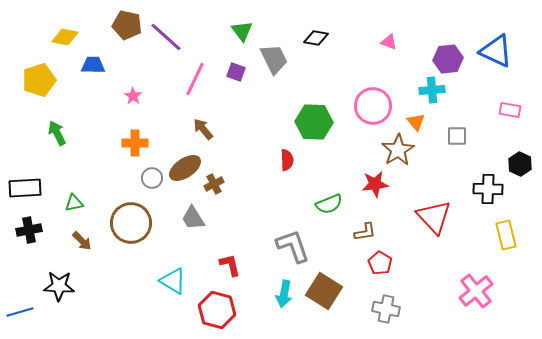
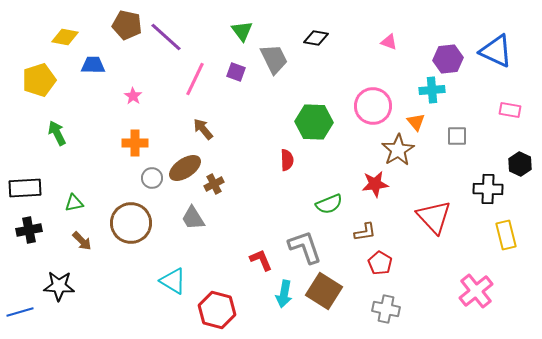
gray L-shape at (293, 246): moved 12 px right, 1 px down
red L-shape at (230, 265): moved 31 px right, 5 px up; rotated 10 degrees counterclockwise
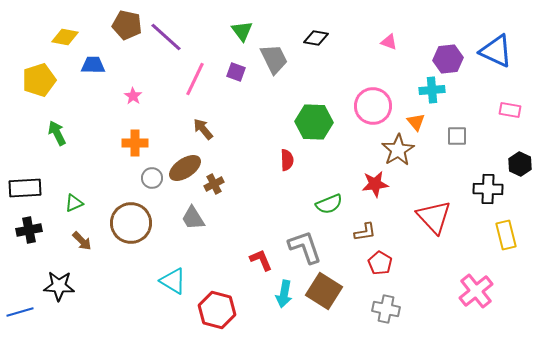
green triangle at (74, 203): rotated 12 degrees counterclockwise
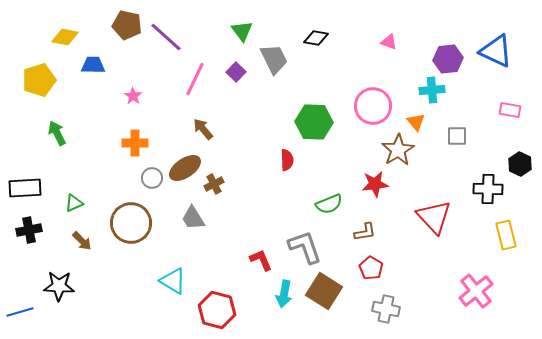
purple square at (236, 72): rotated 24 degrees clockwise
red pentagon at (380, 263): moved 9 px left, 5 px down
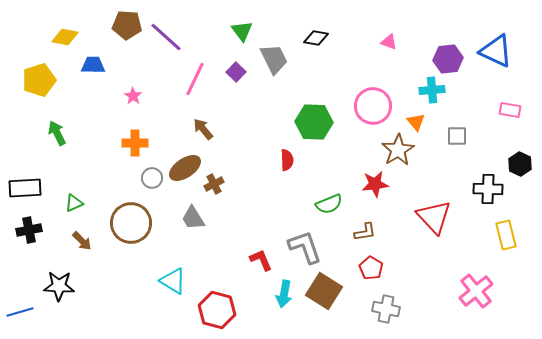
brown pentagon at (127, 25): rotated 8 degrees counterclockwise
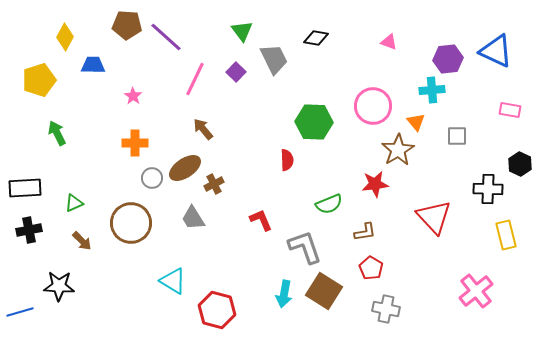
yellow diamond at (65, 37): rotated 72 degrees counterclockwise
red L-shape at (261, 260): moved 40 px up
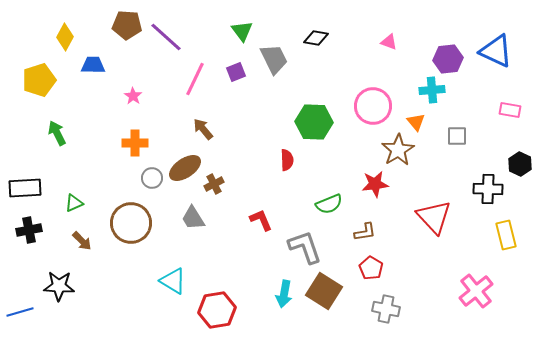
purple square at (236, 72): rotated 24 degrees clockwise
red hexagon at (217, 310): rotated 24 degrees counterclockwise
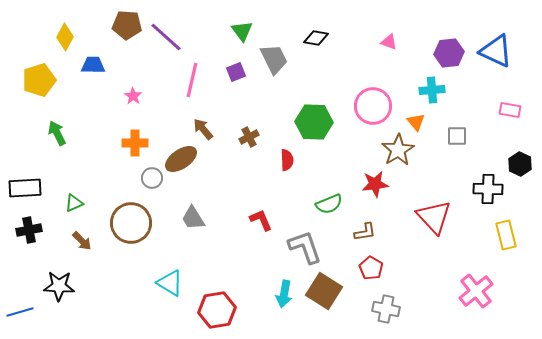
purple hexagon at (448, 59): moved 1 px right, 6 px up
pink line at (195, 79): moved 3 px left, 1 px down; rotated 12 degrees counterclockwise
brown ellipse at (185, 168): moved 4 px left, 9 px up
brown cross at (214, 184): moved 35 px right, 47 px up
cyan triangle at (173, 281): moved 3 px left, 2 px down
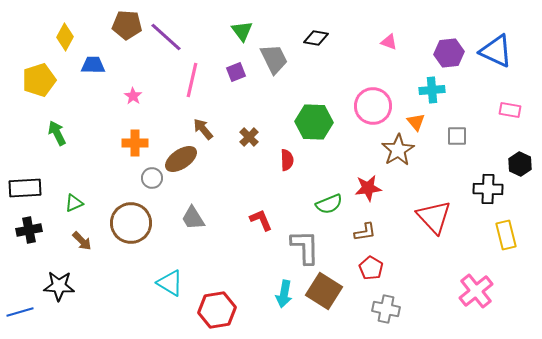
brown cross at (249, 137): rotated 18 degrees counterclockwise
red star at (375, 184): moved 7 px left, 4 px down
gray L-shape at (305, 247): rotated 18 degrees clockwise
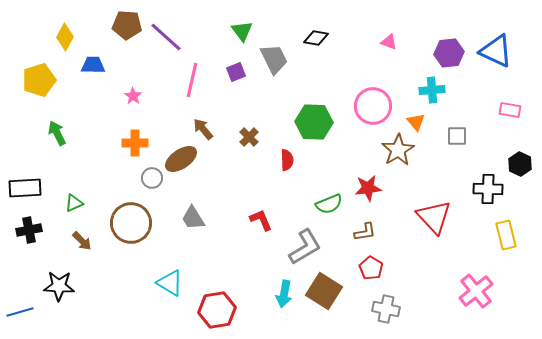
gray L-shape at (305, 247): rotated 60 degrees clockwise
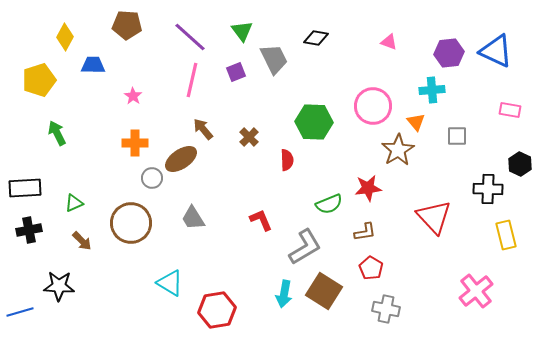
purple line at (166, 37): moved 24 px right
